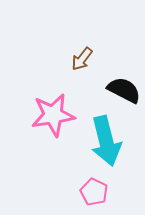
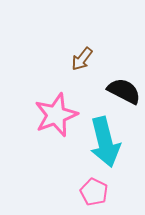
black semicircle: moved 1 px down
pink star: moved 3 px right; rotated 12 degrees counterclockwise
cyan arrow: moved 1 px left, 1 px down
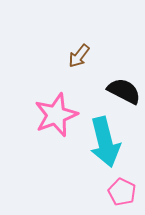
brown arrow: moved 3 px left, 3 px up
pink pentagon: moved 28 px right
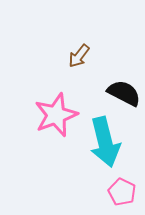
black semicircle: moved 2 px down
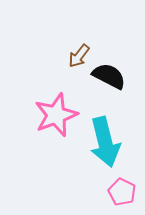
black semicircle: moved 15 px left, 17 px up
